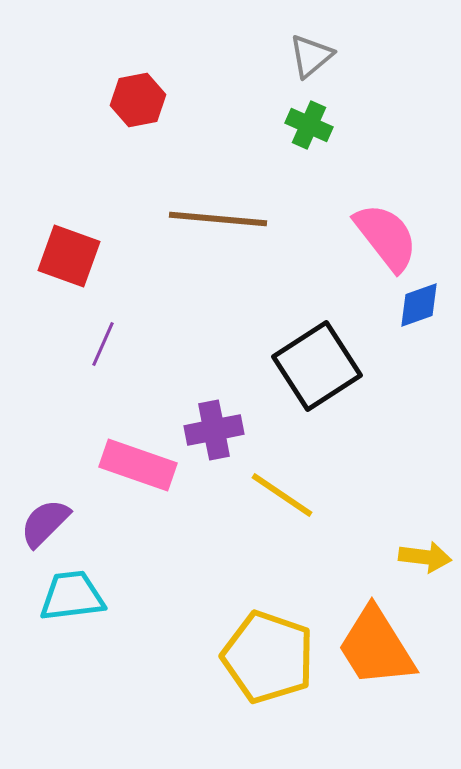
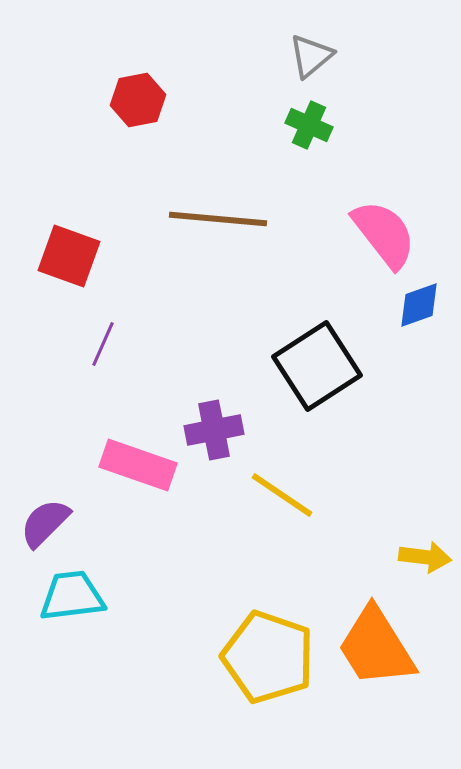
pink semicircle: moved 2 px left, 3 px up
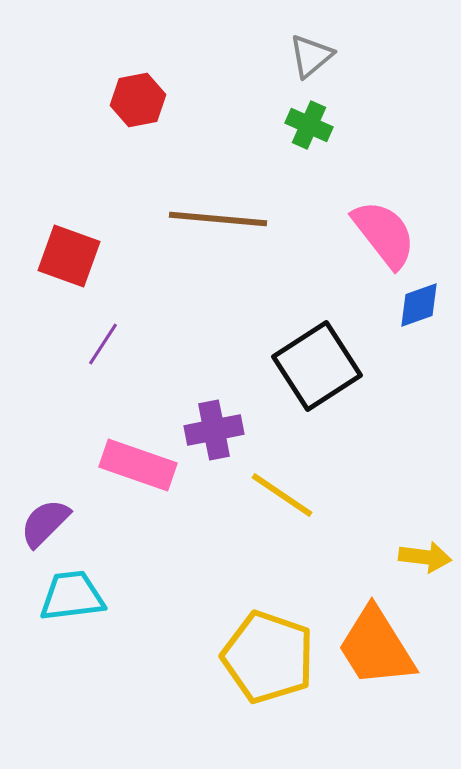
purple line: rotated 9 degrees clockwise
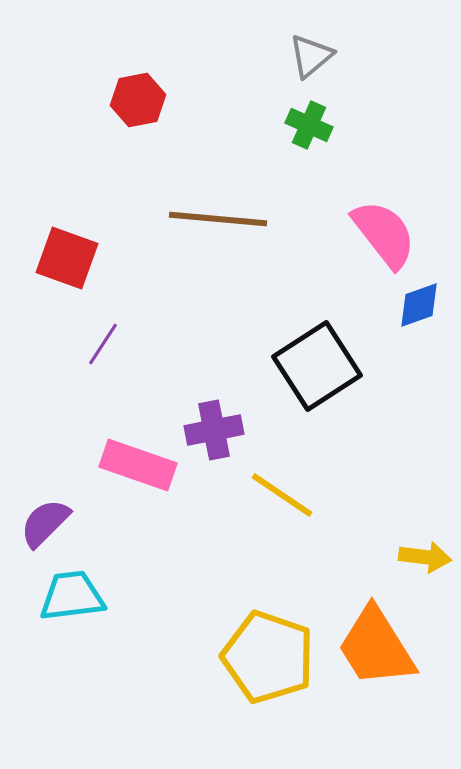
red square: moved 2 px left, 2 px down
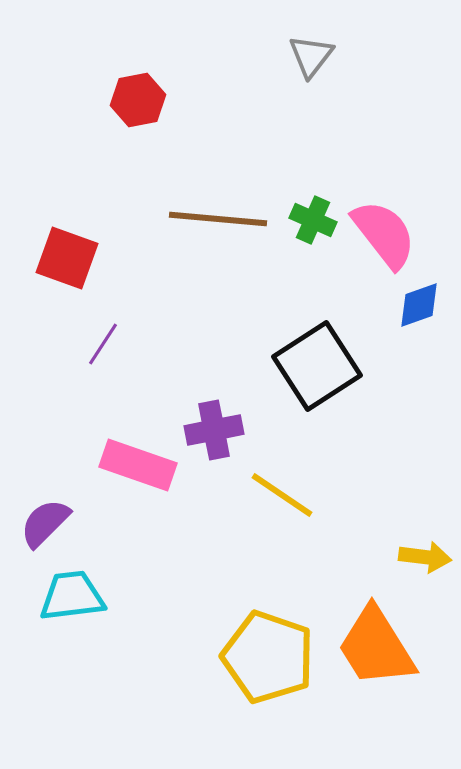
gray triangle: rotated 12 degrees counterclockwise
green cross: moved 4 px right, 95 px down
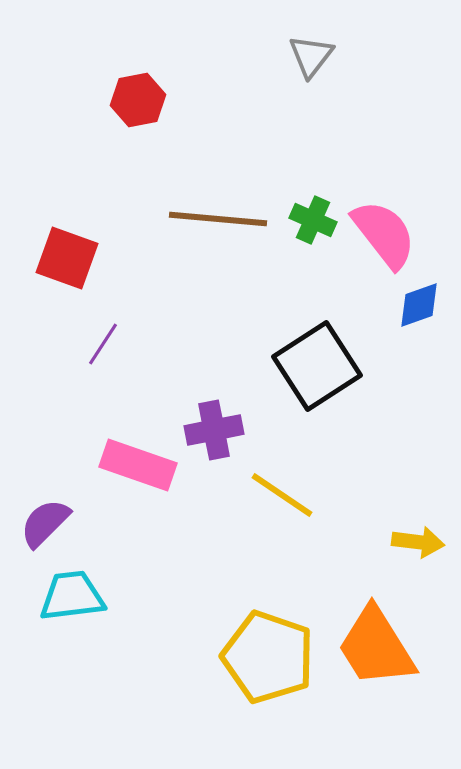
yellow arrow: moved 7 px left, 15 px up
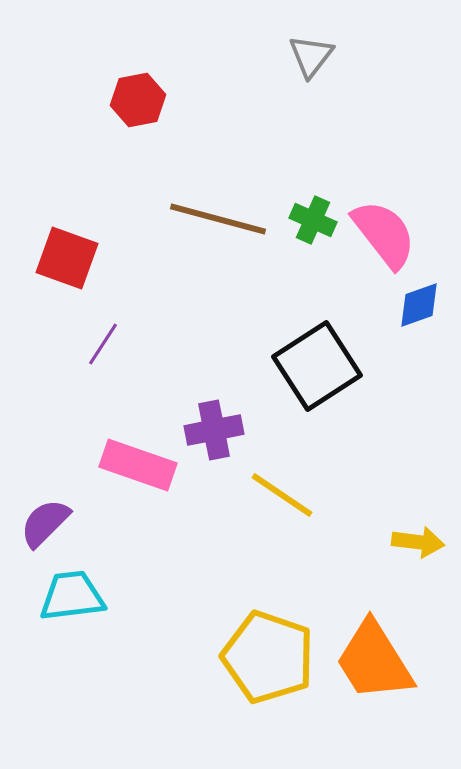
brown line: rotated 10 degrees clockwise
orange trapezoid: moved 2 px left, 14 px down
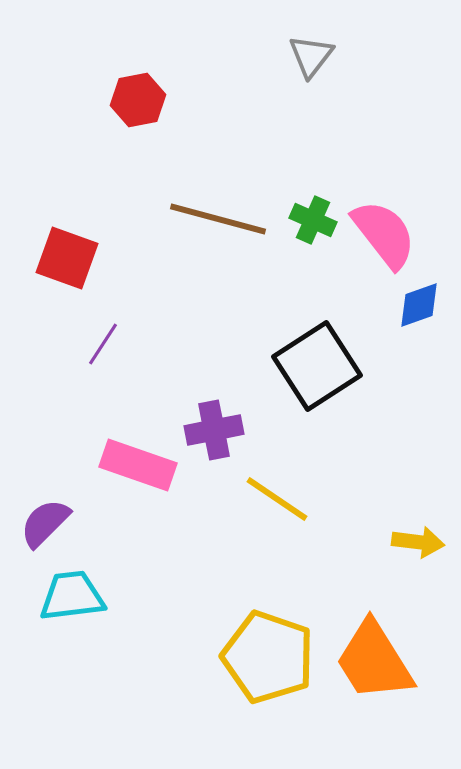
yellow line: moved 5 px left, 4 px down
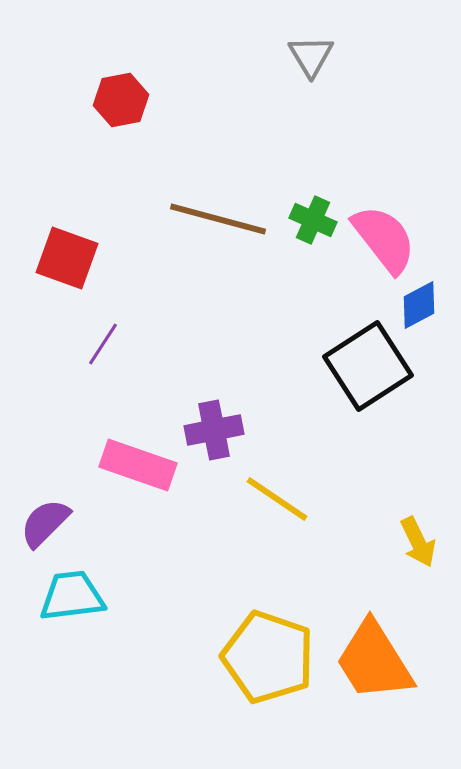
gray triangle: rotated 9 degrees counterclockwise
red hexagon: moved 17 px left
pink semicircle: moved 5 px down
blue diamond: rotated 9 degrees counterclockwise
black square: moved 51 px right
yellow arrow: rotated 57 degrees clockwise
